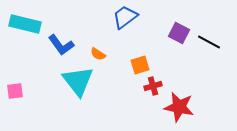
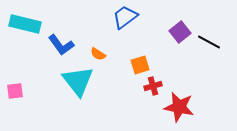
purple square: moved 1 px right, 1 px up; rotated 25 degrees clockwise
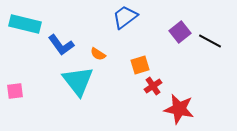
black line: moved 1 px right, 1 px up
red cross: rotated 18 degrees counterclockwise
red star: moved 2 px down
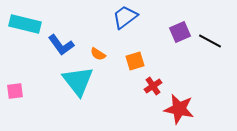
purple square: rotated 15 degrees clockwise
orange square: moved 5 px left, 4 px up
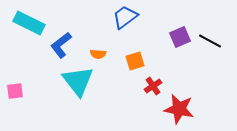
cyan rectangle: moved 4 px right, 1 px up; rotated 12 degrees clockwise
purple square: moved 5 px down
blue L-shape: rotated 88 degrees clockwise
orange semicircle: rotated 28 degrees counterclockwise
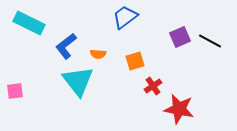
blue L-shape: moved 5 px right, 1 px down
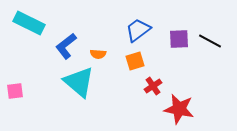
blue trapezoid: moved 13 px right, 13 px down
purple square: moved 1 px left, 2 px down; rotated 20 degrees clockwise
cyan triangle: moved 1 px right, 1 px down; rotated 12 degrees counterclockwise
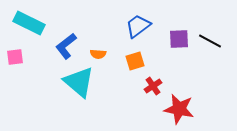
blue trapezoid: moved 4 px up
pink square: moved 34 px up
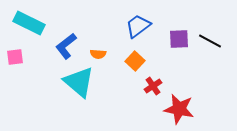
orange square: rotated 30 degrees counterclockwise
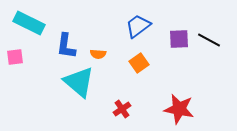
black line: moved 1 px left, 1 px up
blue L-shape: rotated 44 degrees counterclockwise
orange square: moved 4 px right, 2 px down; rotated 12 degrees clockwise
red cross: moved 31 px left, 23 px down
